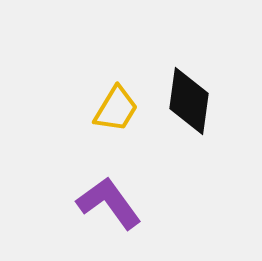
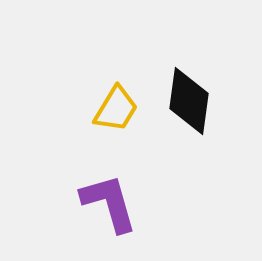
purple L-shape: rotated 20 degrees clockwise
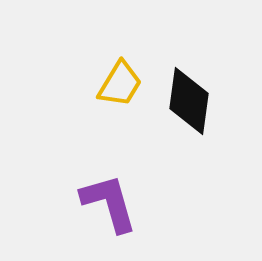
yellow trapezoid: moved 4 px right, 25 px up
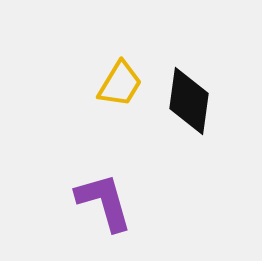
purple L-shape: moved 5 px left, 1 px up
